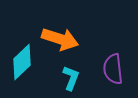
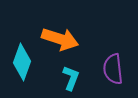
cyan diamond: rotated 27 degrees counterclockwise
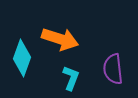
cyan diamond: moved 4 px up
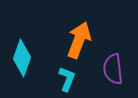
orange arrow: moved 19 px right, 1 px down; rotated 87 degrees counterclockwise
cyan L-shape: moved 4 px left, 1 px down
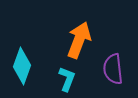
cyan diamond: moved 8 px down
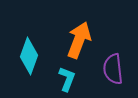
cyan diamond: moved 7 px right, 10 px up
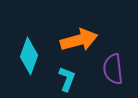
orange arrow: rotated 54 degrees clockwise
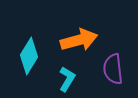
cyan diamond: rotated 12 degrees clockwise
cyan L-shape: rotated 10 degrees clockwise
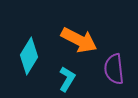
orange arrow: rotated 42 degrees clockwise
purple semicircle: moved 1 px right
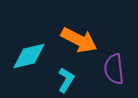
cyan diamond: rotated 45 degrees clockwise
cyan L-shape: moved 1 px left, 1 px down
